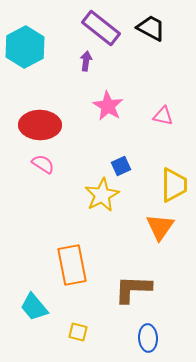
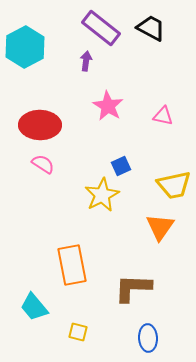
yellow trapezoid: rotated 78 degrees clockwise
brown L-shape: moved 1 px up
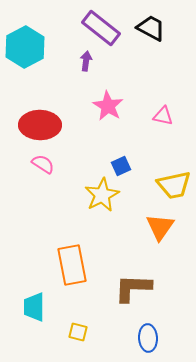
cyan trapezoid: rotated 40 degrees clockwise
